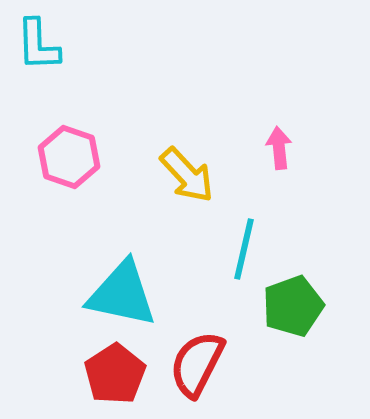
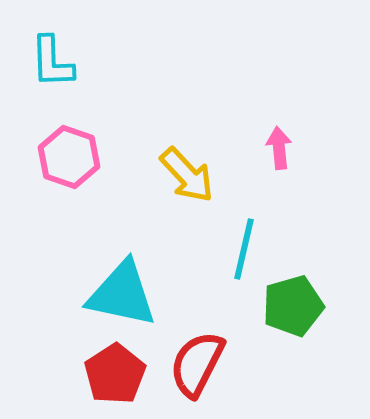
cyan L-shape: moved 14 px right, 17 px down
green pentagon: rotated 4 degrees clockwise
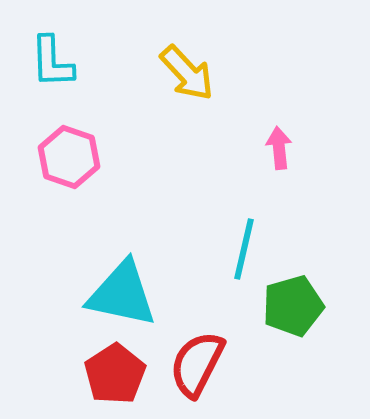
yellow arrow: moved 102 px up
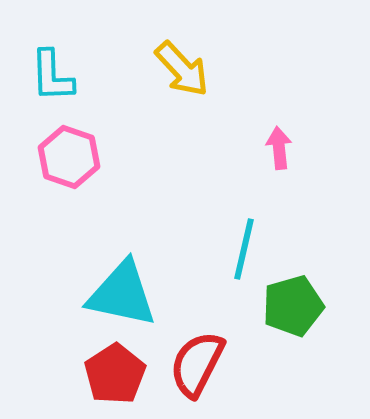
cyan L-shape: moved 14 px down
yellow arrow: moved 5 px left, 4 px up
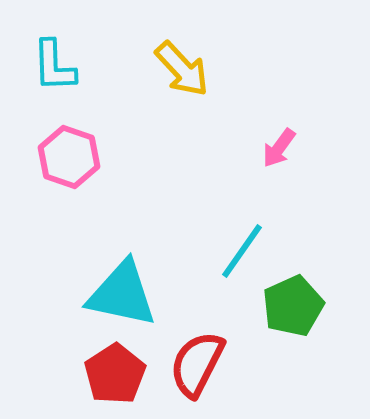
cyan L-shape: moved 2 px right, 10 px up
pink arrow: rotated 138 degrees counterclockwise
cyan line: moved 2 px left, 2 px down; rotated 22 degrees clockwise
green pentagon: rotated 8 degrees counterclockwise
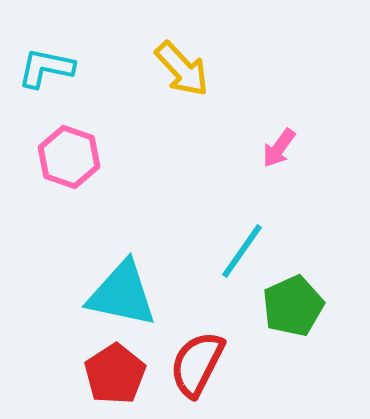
cyan L-shape: moved 8 px left, 2 px down; rotated 104 degrees clockwise
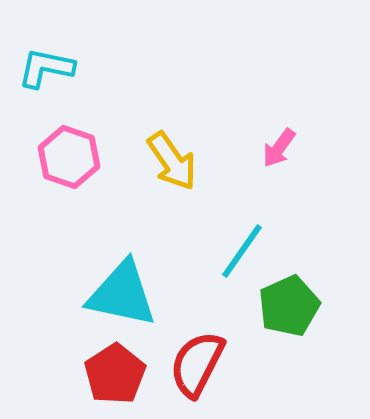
yellow arrow: moved 10 px left, 92 px down; rotated 8 degrees clockwise
green pentagon: moved 4 px left
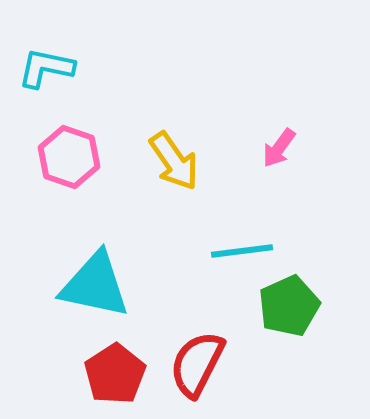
yellow arrow: moved 2 px right
cyan line: rotated 48 degrees clockwise
cyan triangle: moved 27 px left, 9 px up
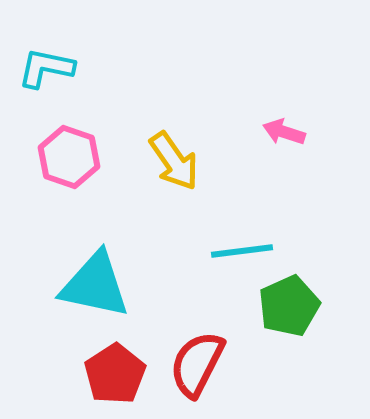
pink arrow: moved 5 px right, 16 px up; rotated 72 degrees clockwise
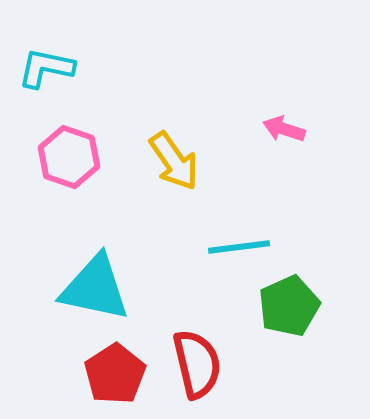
pink arrow: moved 3 px up
cyan line: moved 3 px left, 4 px up
cyan triangle: moved 3 px down
red semicircle: rotated 140 degrees clockwise
